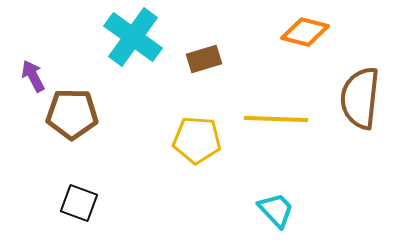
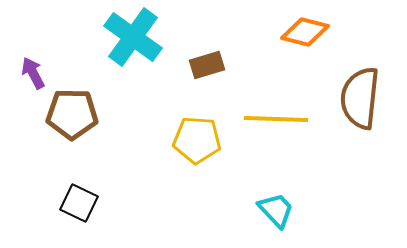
brown rectangle: moved 3 px right, 6 px down
purple arrow: moved 3 px up
black square: rotated 6 degrees clockwise
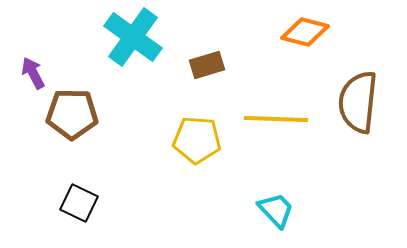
brown semicircle: moved 2 px left, 4 px down
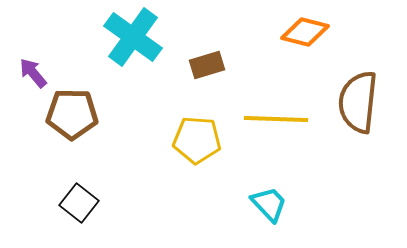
purple arrow: rotated 12 degrees counterclockwise
black square: rotated 12 degrees clockwise
cyan trapezoid: moved 7 px left, 6 px up
